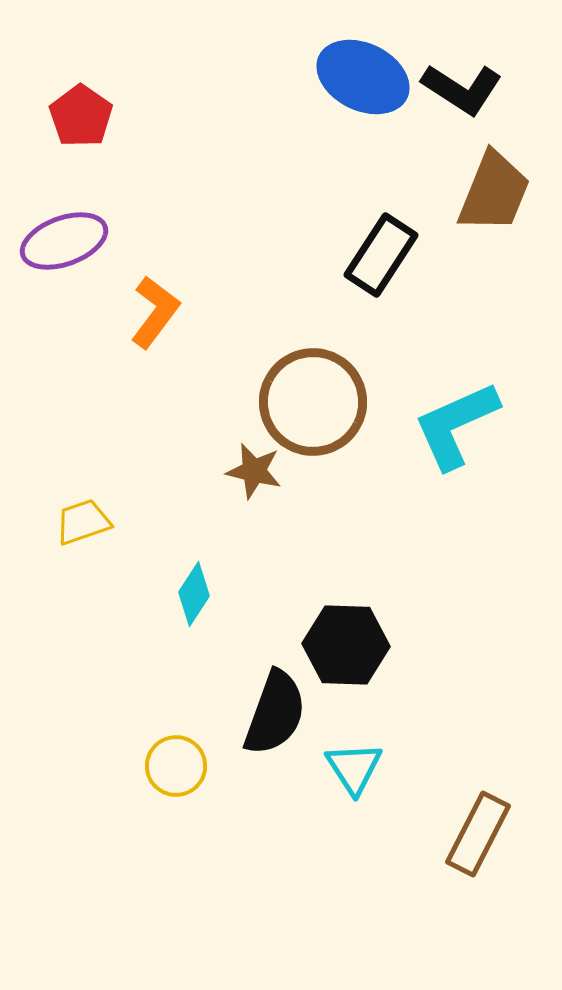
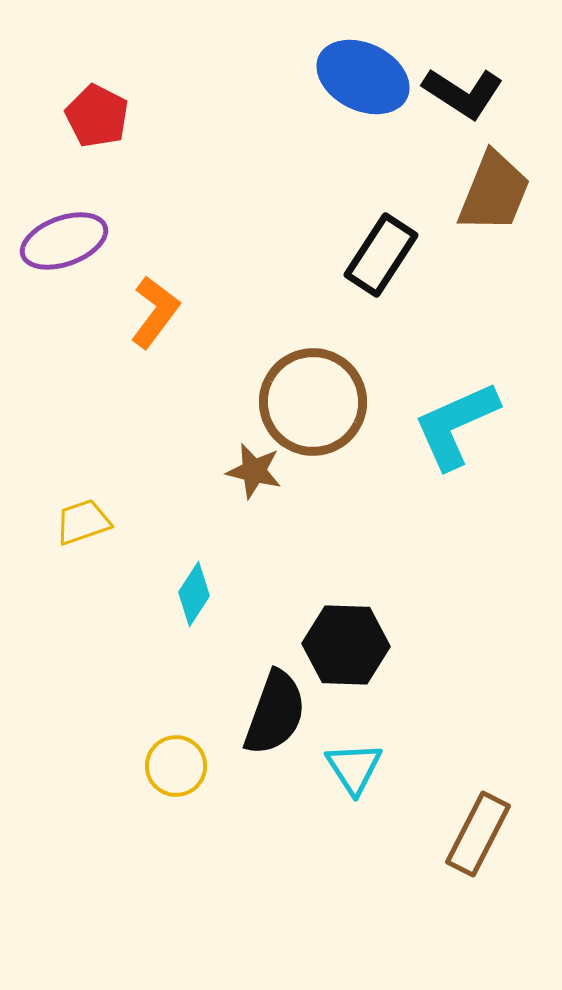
black L-shape: moved 1 px right, 4 px down
red pentagon: moved 16 px right; rotated 8 degrees counterclockwise
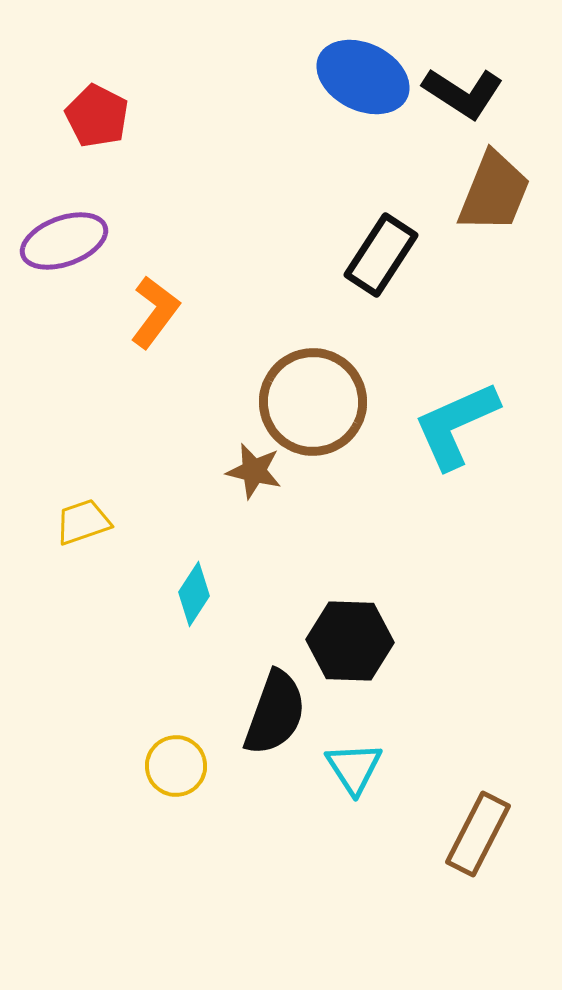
black hexagon: moved 4 px right, 4 px up
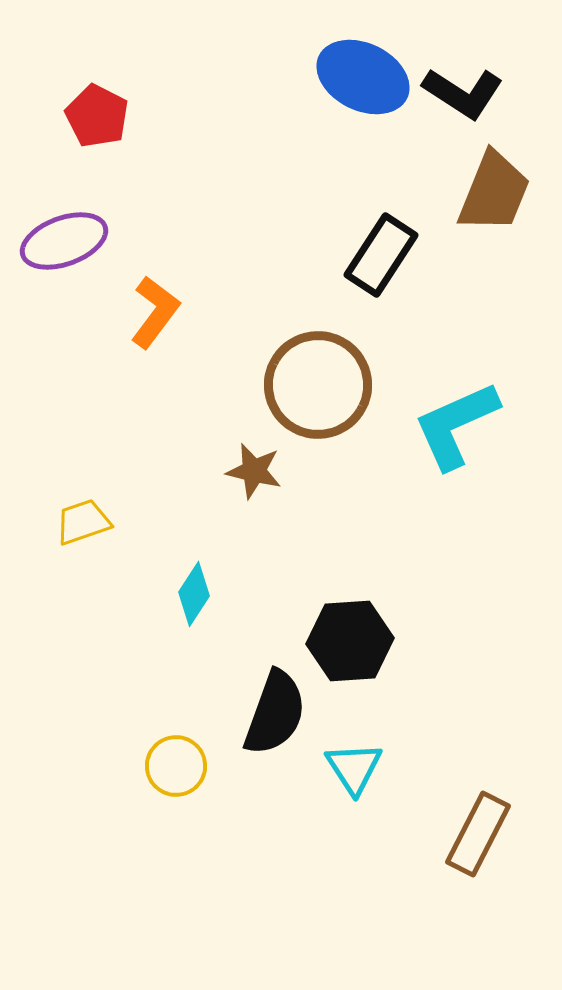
brown circle: moved 5 px right, 17 px up
black hexagon: rotated 6 degrees counterclockwise
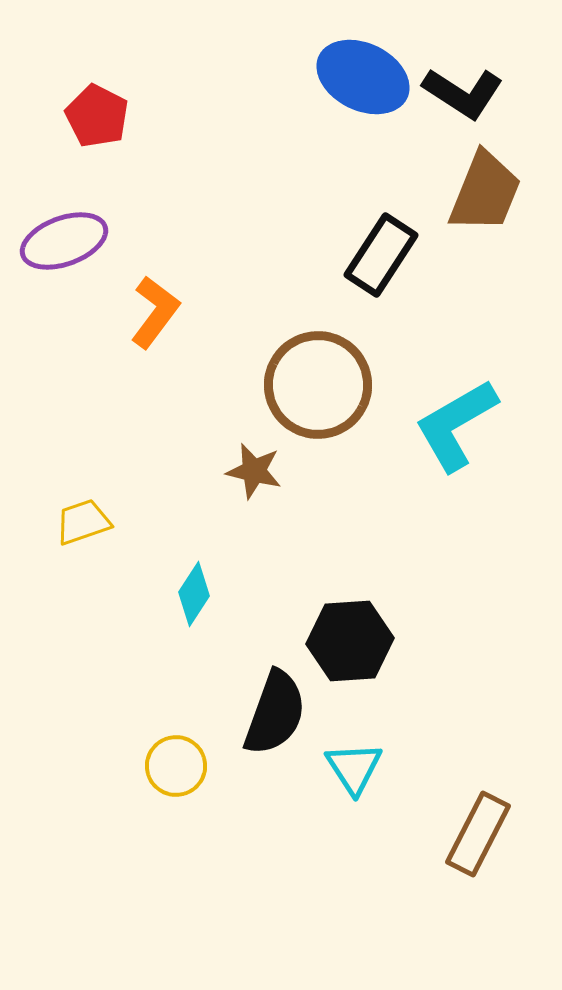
brown trapezoid: moved 9 px left
cyan L-shape: rotated 6 degrees counterclockwise
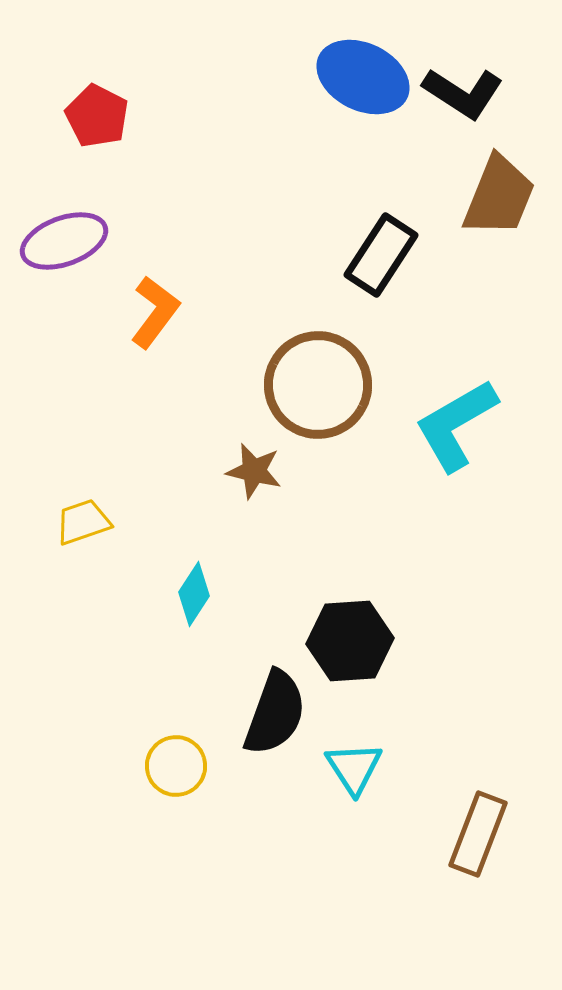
brown trapezoid: moved 14 px right, 4 px down
brown rectangle: rotated 6 degrees counterclockwise
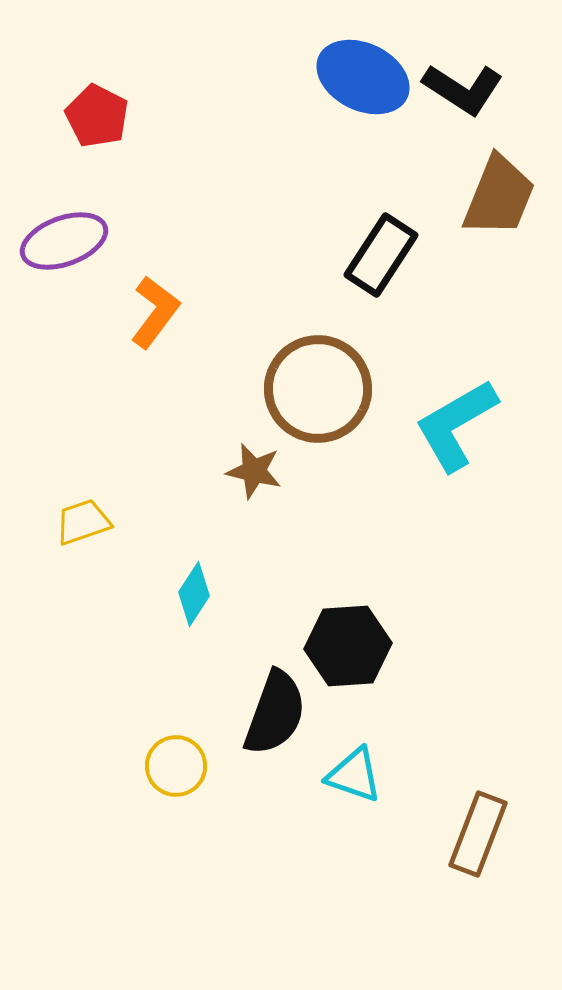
black L-shape: moved 4 px up
brown circle: moved 4 px down
black hexagon: moved 2 px left, 5 px down
cyan triangle: moved 7 px down; rotated 38 degrees counterclockwise
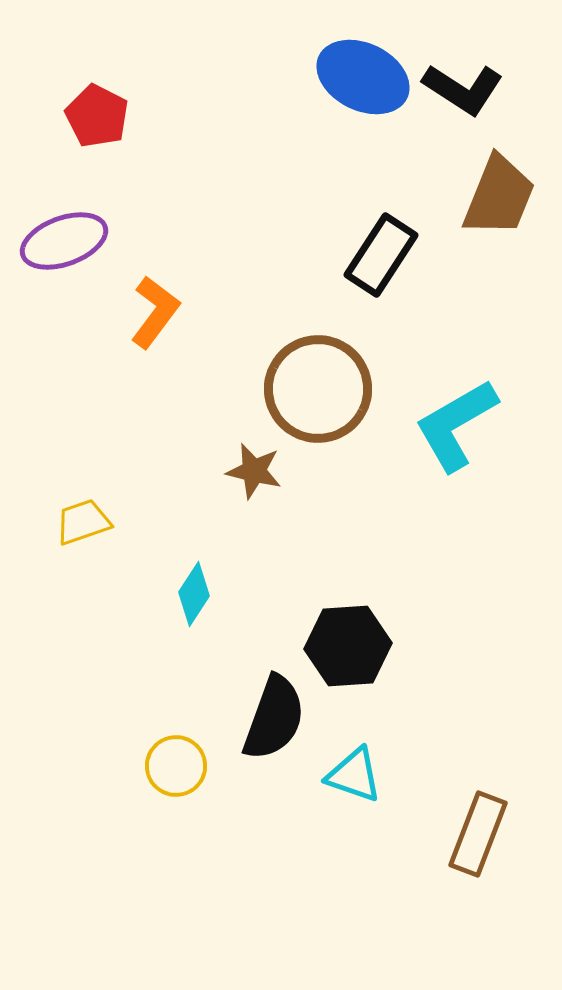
black semicircle: moved 1 px left, 5 px down
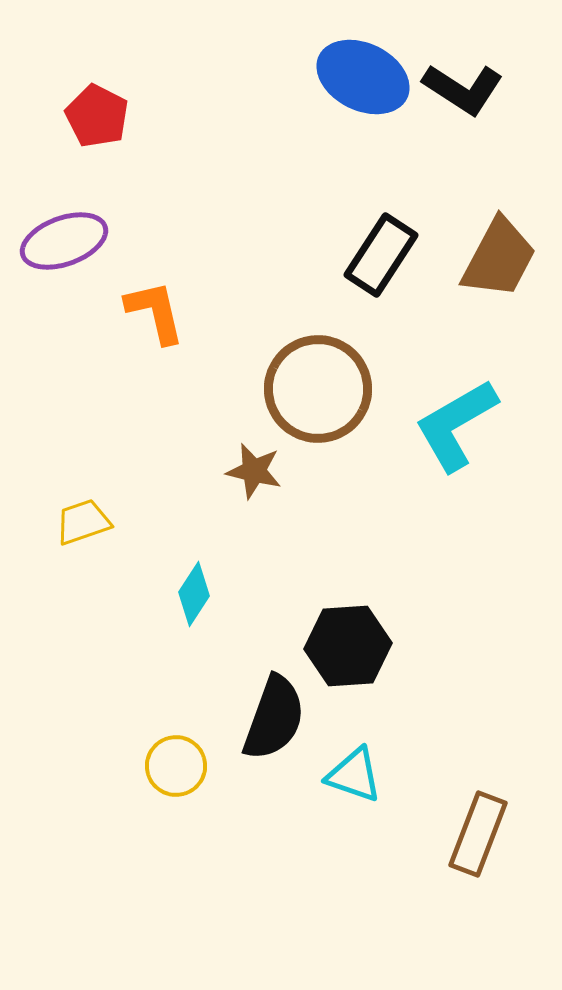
brown trapezoid: moved 62 px down; rotated 6 degrees clockwise
orange L-shape: rotated 50 degrees counterclockwise
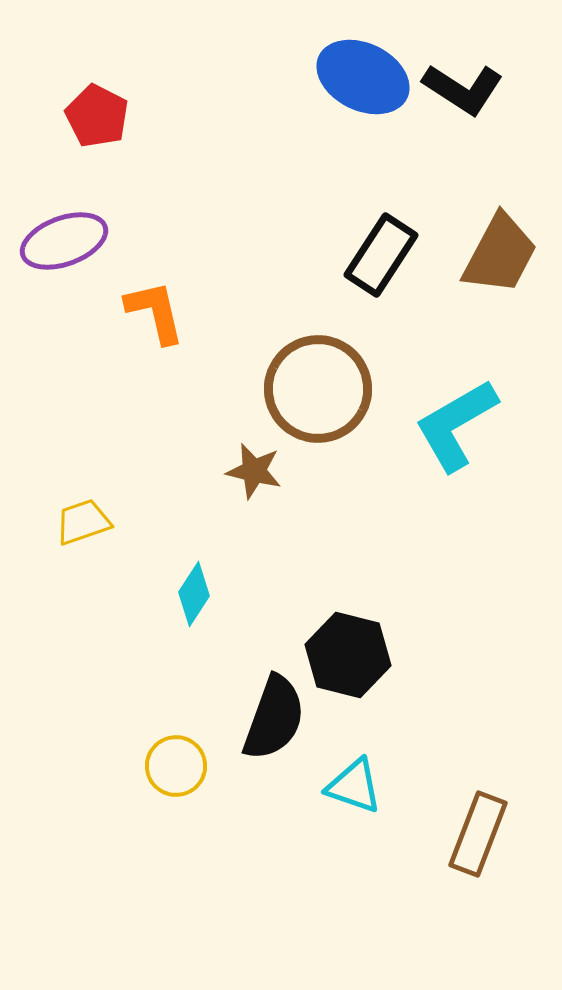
brown trapezoid: moved 1 px right, 4 px up
black hexagon: moved 9 px down; rotated 18 degrees clockwise
cyan triangle: moved 11 px down
